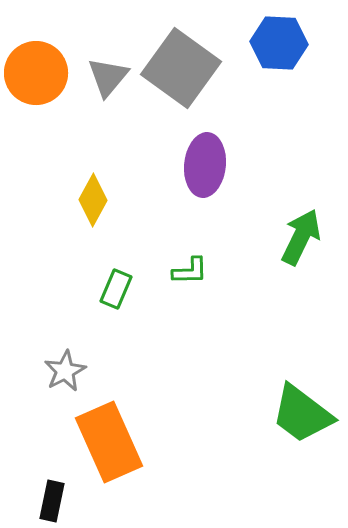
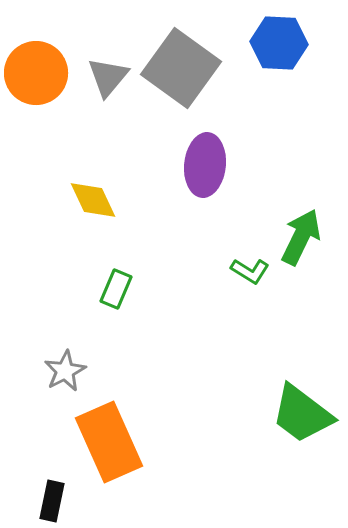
yellow diamond: rotated 54 degrees counterclockwise
green L-shape: moved 60 px right; rotated 33 degrees clockwise
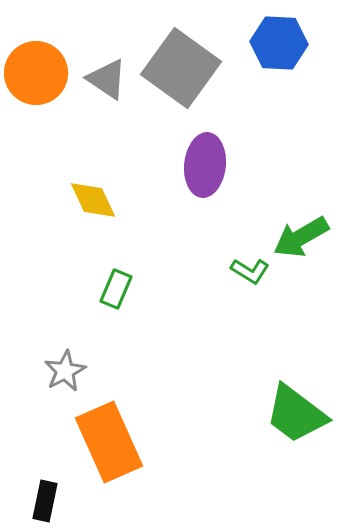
gray triangle: moved 1 px left, 2 px down; rotated 36 degrees counterclockwise
green arrow: rotated 146 degrees counterclockwise
green trapezoid: moved 6 px left
black rectangle: moved 7 px left
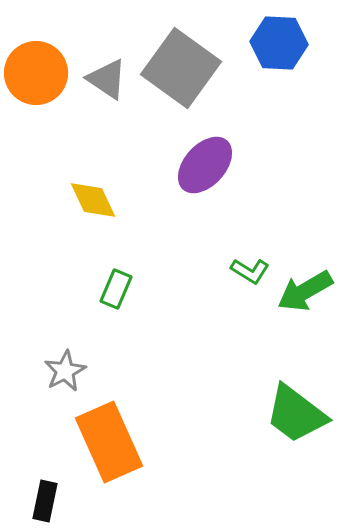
purple ellipse: rotated 36 degrees clockwise
green arrow: moved 4 px right, 54 px down
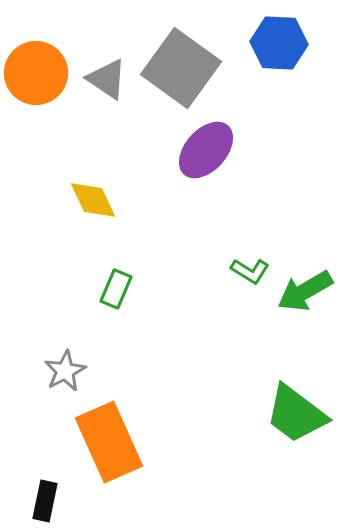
purple ellipse: moved 1 px right, 15 px up
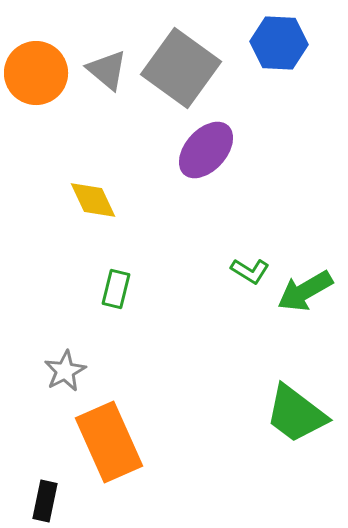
gray triangle: moved 9 px up; rotated 6 degrees clockwise
green rectangle: rotated 9 degrees counterclockwise
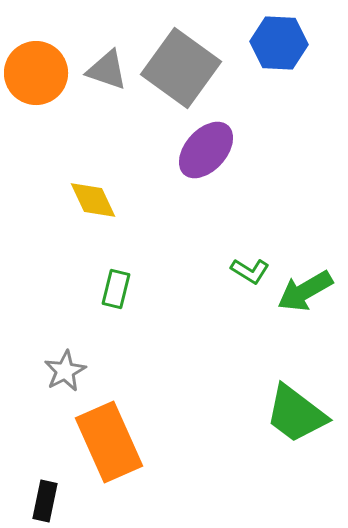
gray triangle: rotated 21 degrees counterclockwise
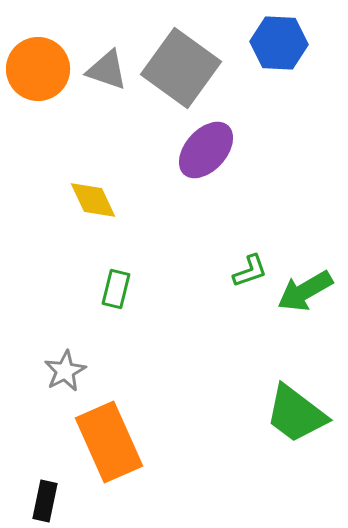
orange circle: moved 2 px right, 4 px up
green L-shape: rotated 51 degrees counterclockwise
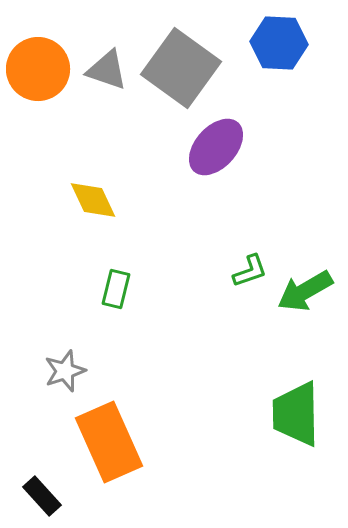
purple ellipse: moved 10 px right, 3 px up
gray star: rotated 9 degrees clockwise
green trapezoid: rotated 52 degrees clockwise
black rectangle: moved 3 px left, 5 px up; rotated 54 degrees counterclockwise
